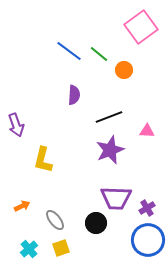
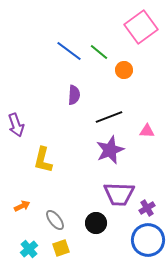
green line: moved 2 px up
purple trapezoid: moved 3 px right, 4 px up
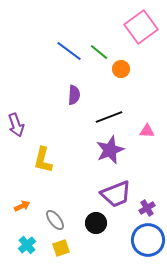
orange circle: moved 3 px left, 1 px up
purple trapezoid: moved 3 px left; rotated 24 degrees counterclockwise
cyan cross: moved 2 px left, 4 px up
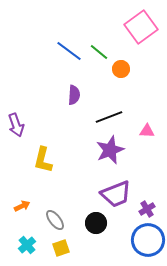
purple cross: moved 1 px down
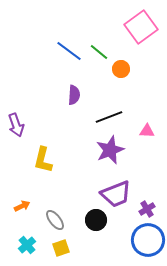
black circle: moved 3 px up
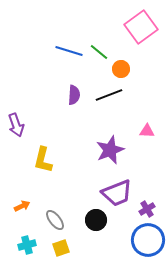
blue line: rotated 20 degrees counterclockwise
black line: moved 22 px up
purple trapezoid: moved 1 px right, 1 px up
cyan cross: rotated 24 degrees clockwise
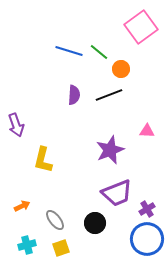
black circle: moved 1 px left, 3 px down
blue circle: moved 1 px left, 1 px up
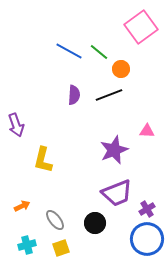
blue line: rotated 12 degrees clockwise
purple star: moved 4 px right
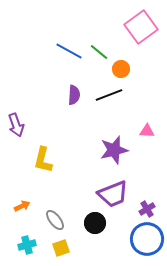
purple star: rotated 8 degrees clockwise
purple trapezoid: moved 4 px left, 1 px down
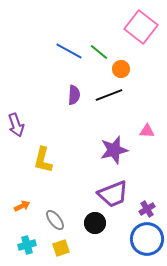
pink square: rotated 16 degrees counterclockwise
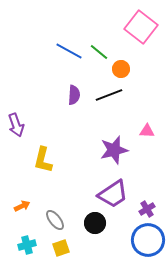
purple trapezoid: rotated 12 degrees counterclockwise
blue circle: moved 1 px right, 1 px down
